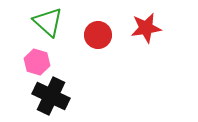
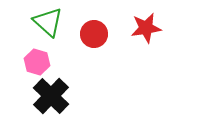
red circle: moved 4 px left, 1 px up
black cross: rotated 18 degrees clockwise
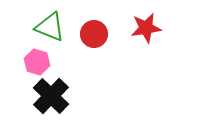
green triangle: moved 2 px right, 5 px down; rotated 20 degrees counterclockwise
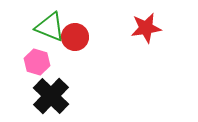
red circle: moved 19 px left, 3 px down
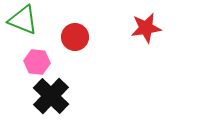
green triangle: moved 27 px left, 7 px up
pink hexagon: rotated 10 degrees counterclockwise
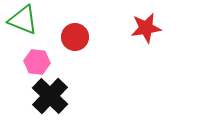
black cross: moved 1 px left
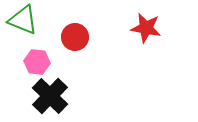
red star: rotated 20 degrees clockwise
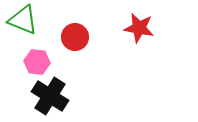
red star: moved 7 px left
black cross: rotated 12 degrees counterclockwise
